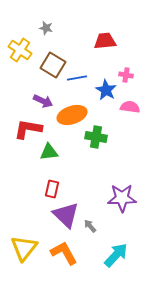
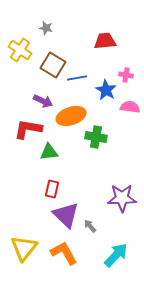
orange ellipse: moved 1 px left, 1 px down
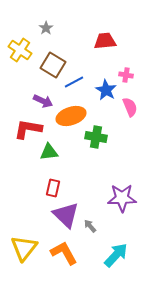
gray star: rotated 24 degrees clockwise
blue line: moved 3 px left, 4 px down; rotated 18 degrees counterclockwise
pink semicircle: rotated 60 degrees clockwise
red rectangle: moved 1 px right, 1 px up
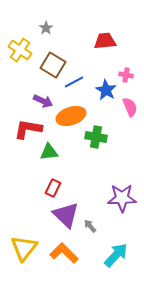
red rectangle: rotated 12 degrees clockwise
orange L-shape: rotated 16 degrees counterclockwise
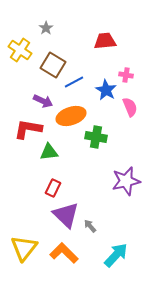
purple star: moved 4 px right, 17 px up; rotated 12 degrees counterclockwise
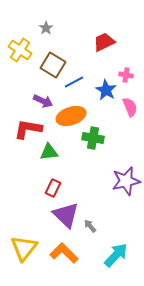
red trapezoid: moved 1 px left, 1 px down; rotated 20 degrees counterclockwise
green cross: moved 3 px left, 1 px down
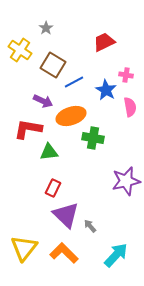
pink semicircle: rotated 12 degrees clockwise
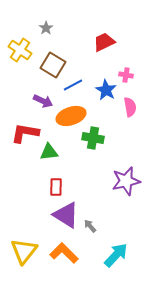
blue line: moved 1 px left, 3 px down
red L-shape: moved 3 px left, 4 px down
red rectangle: moved 3 px right, 1 px up; rotated 24 degrees counterclockwise
purple triangle: rotated 12 degrees counterclockwise
yellow triangle: moved 3 px down
